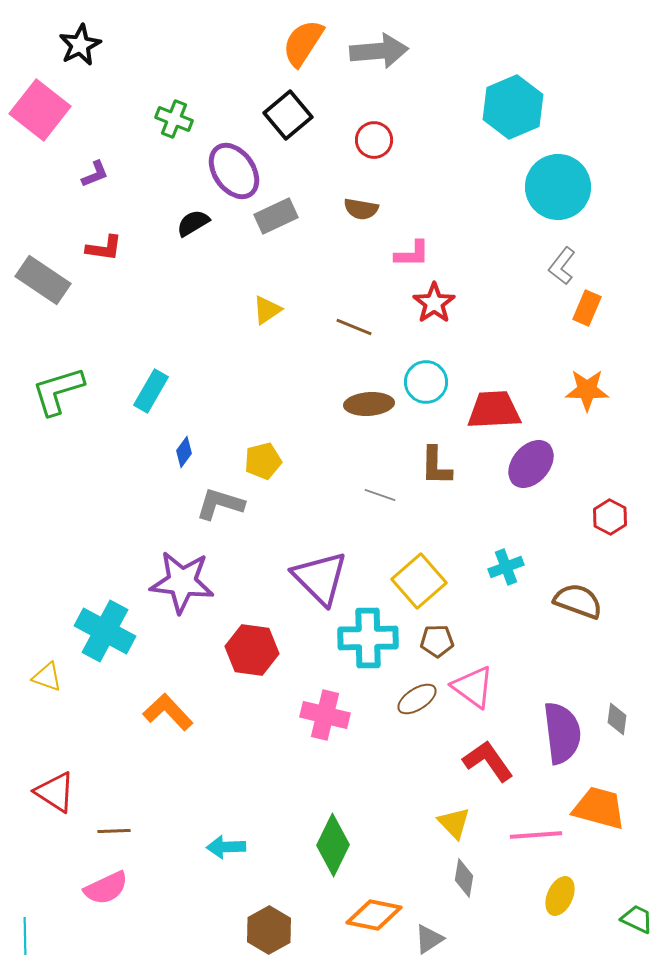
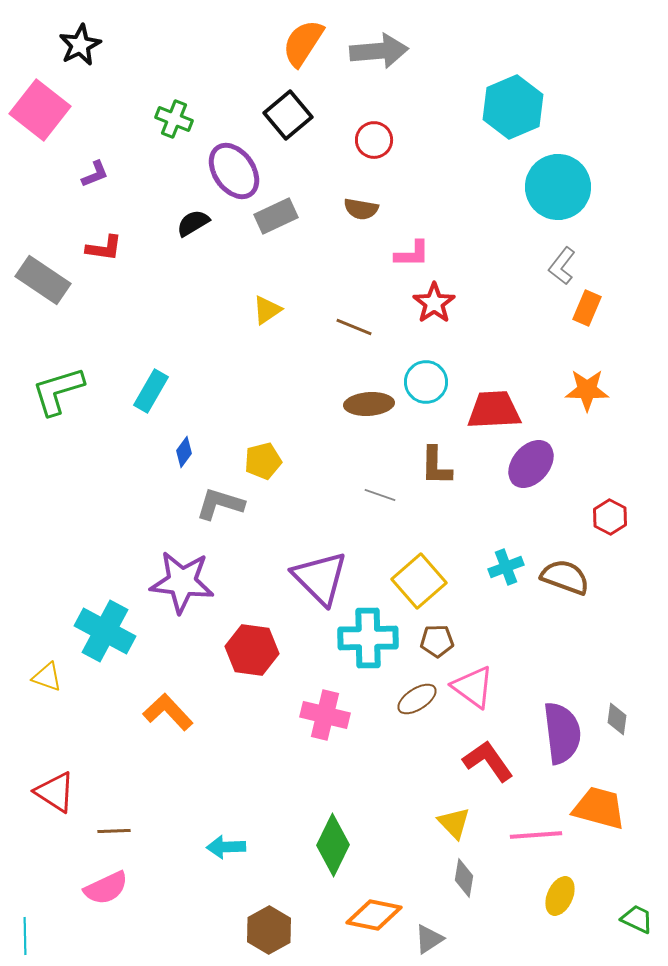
brown semicircle at (578, 601): moved 13 px left, 24 px up
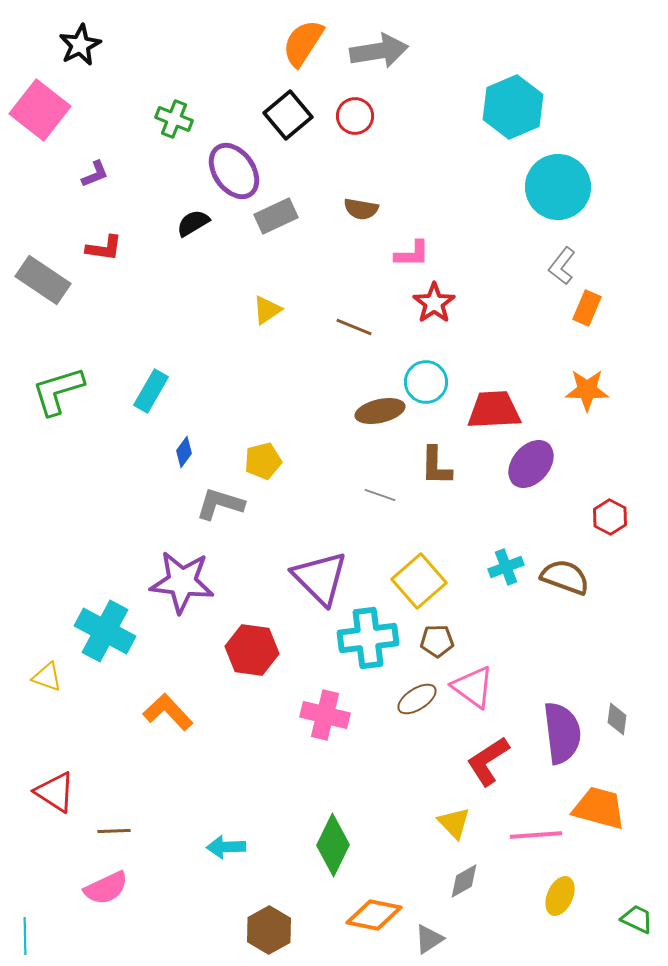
gray arrow at (379, 51): rotated 4 degrees counterclockwise
red circle at (374, 140): moved 19 px left, 24 px up
brown ellipse at (369, 404): moved 11 px right, 7 px down; rotated 9 degrees counterclockwise
cyan cross at (368, 638): rotated 6 degrees counterclockwise
red L-shape at (488, 761): rotated 88 degrees counterclockwise
gray diamond at (464, 878): moved 3 px down; rotated 51 degrees clockwise
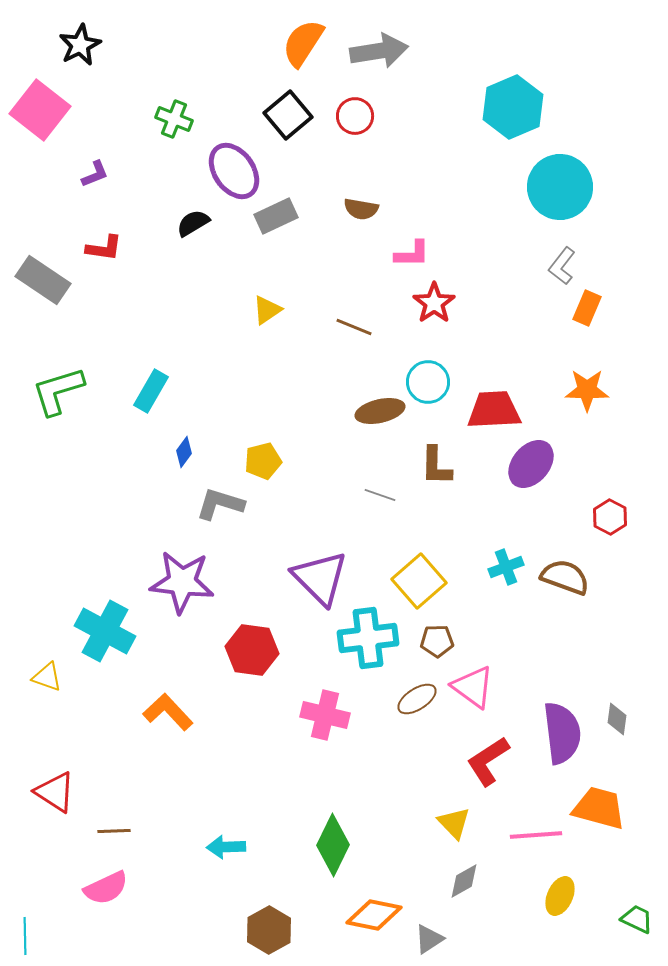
cyan circle at (558, 187): moved 2 px right
cyan circle at (426, 382): moved 2 px right
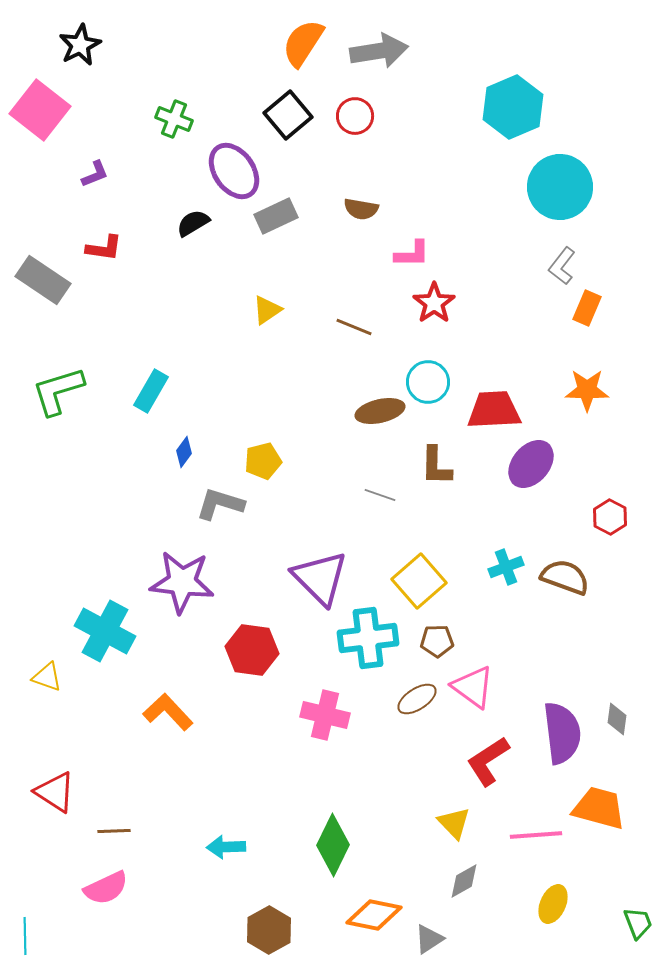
yellow ellipse at (560, 896): moved 7 px left, 8 px down
green trapezoid at (637, 919): moved 1 px right, 4 px down; rotated 44 degrees clockwise
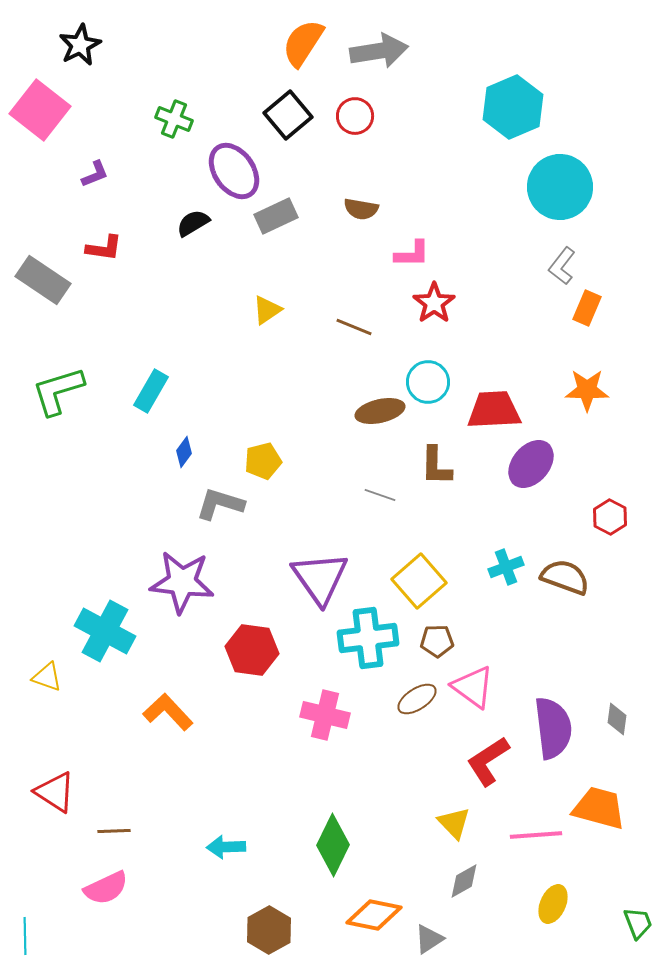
purple triangle at (320, 578): rotated 10 degrees clockwise
purple semicircle at (562, 733): moved 9 px left, 5 px up
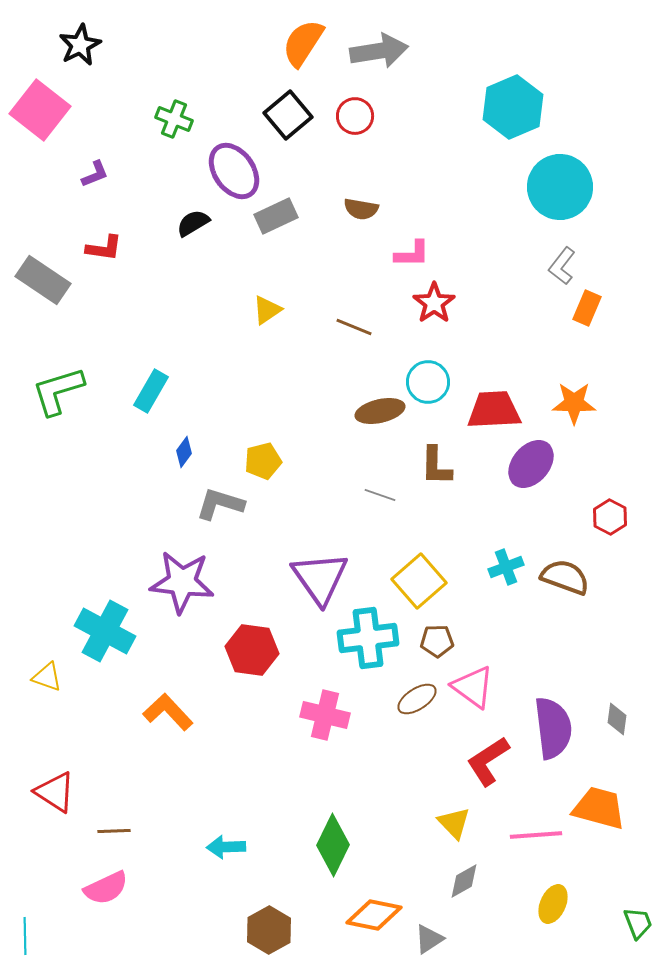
orange star at (587, 390): moved 13 px left, 13 px down
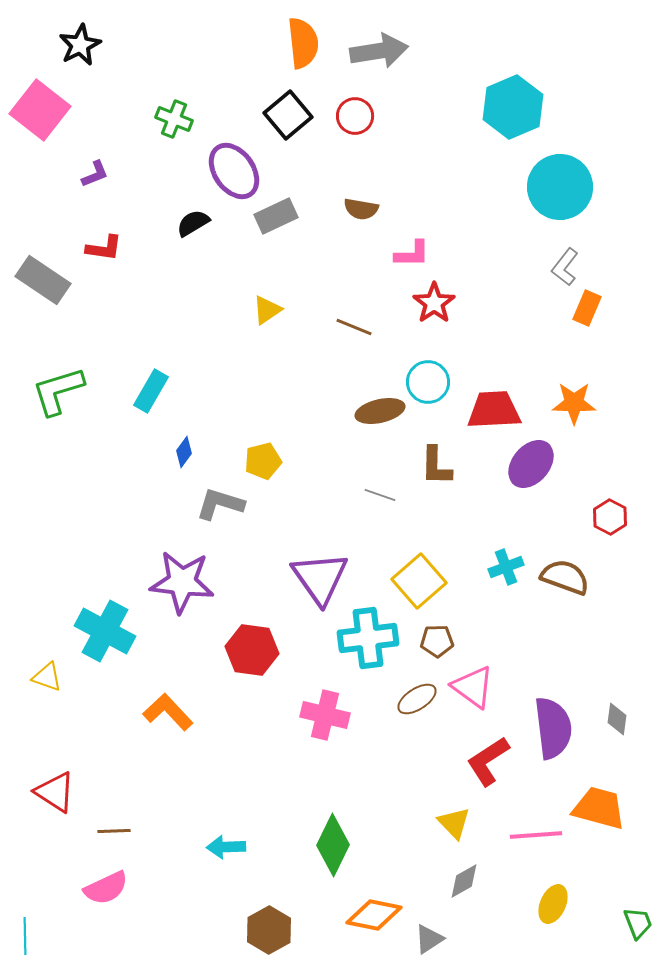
orange semicircle at (303, 43): rotated 141 degrees clockwise
gray L-shape at (562, 266): moved 3 px right, 1 px down
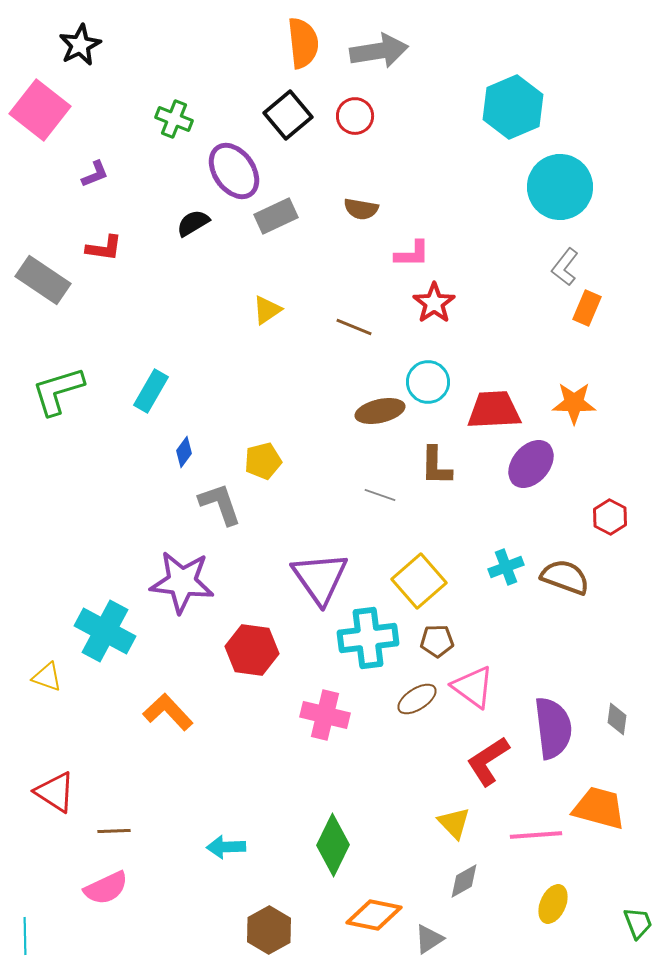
gray L-shape at (220, 504): rotated 54 degrees clockwise
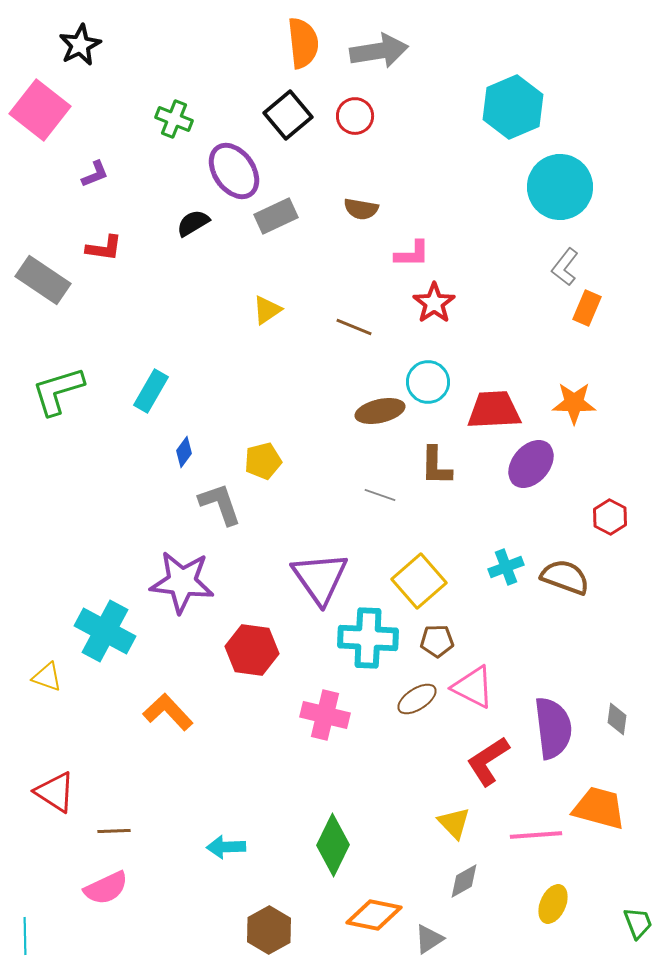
cyan cross at (368, 638): rotated 10 degrees clockwise
pink triangle at (473, 687): rotated 9 degrees counterclockwise
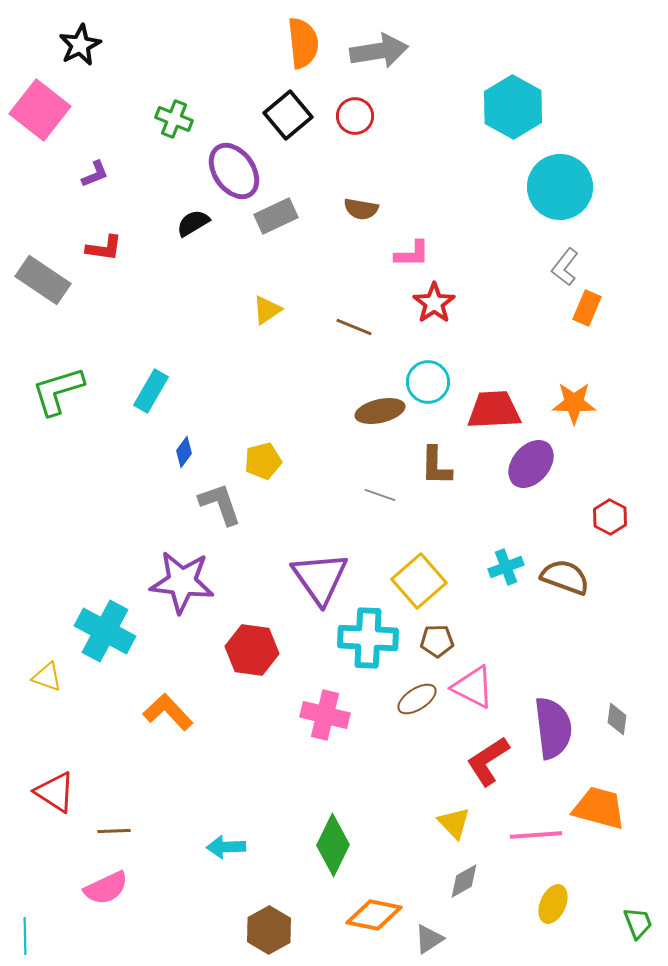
cyan hexagon at (513, 107): rotated 8 degrees counterclockwise
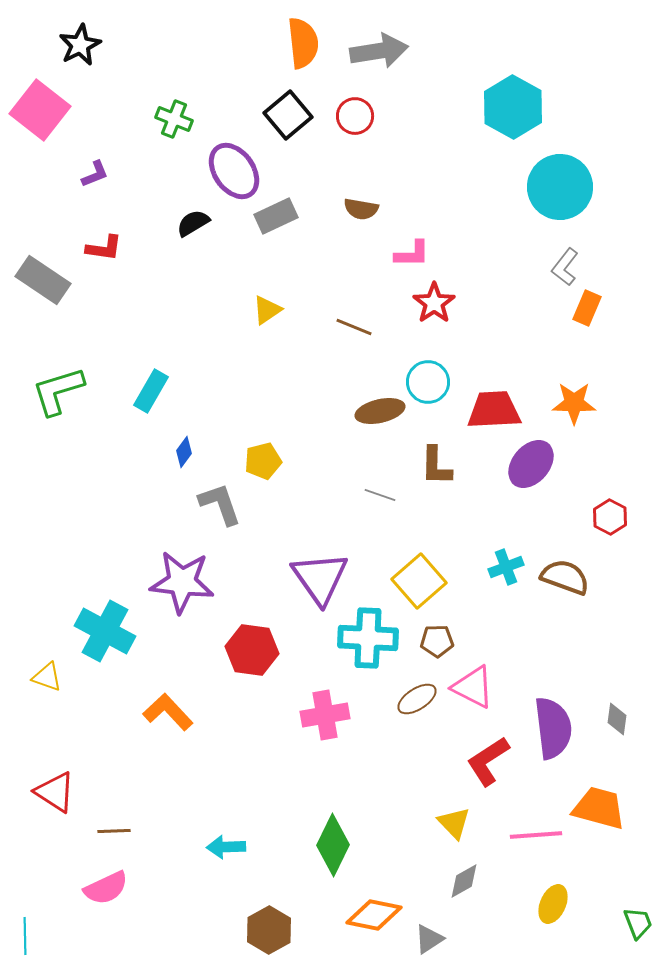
pink cross at (325, 715): rotated 24 degrees counterclockwise
